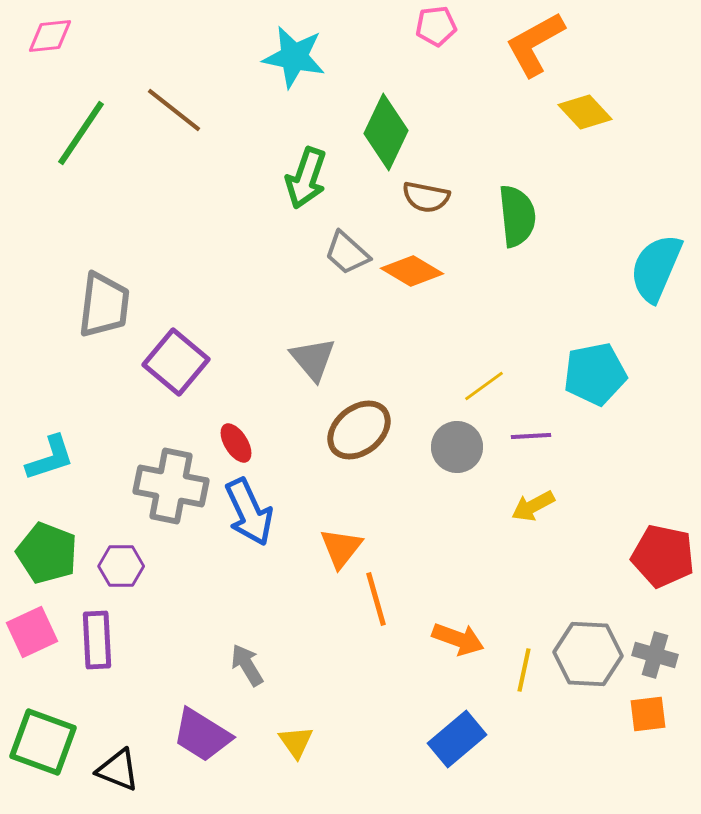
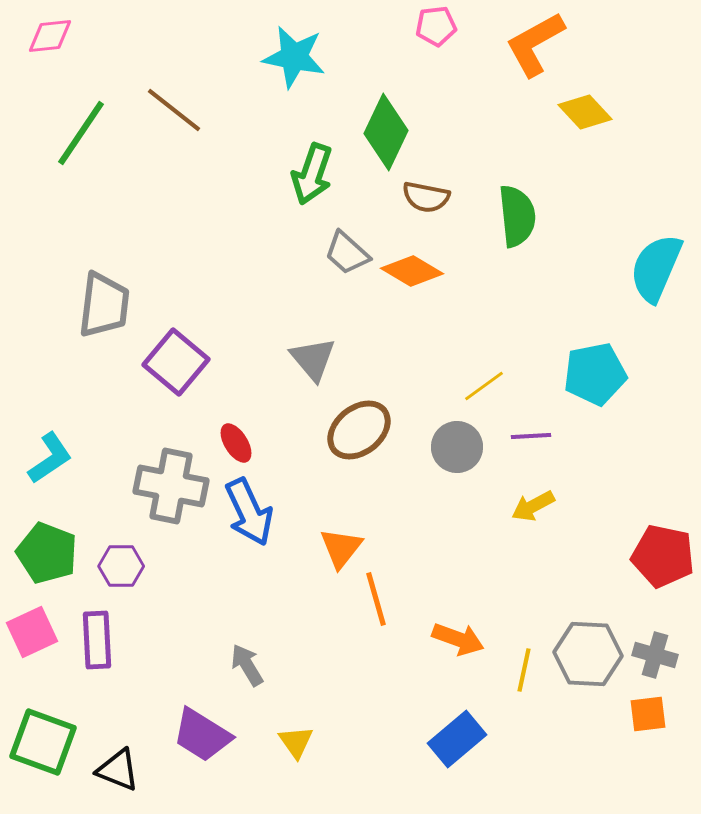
green arrow at (306, 178): moved 6 px right, 4 px up
cyan L-shape at (50, 458): rotated 16 degrees counterclockwise
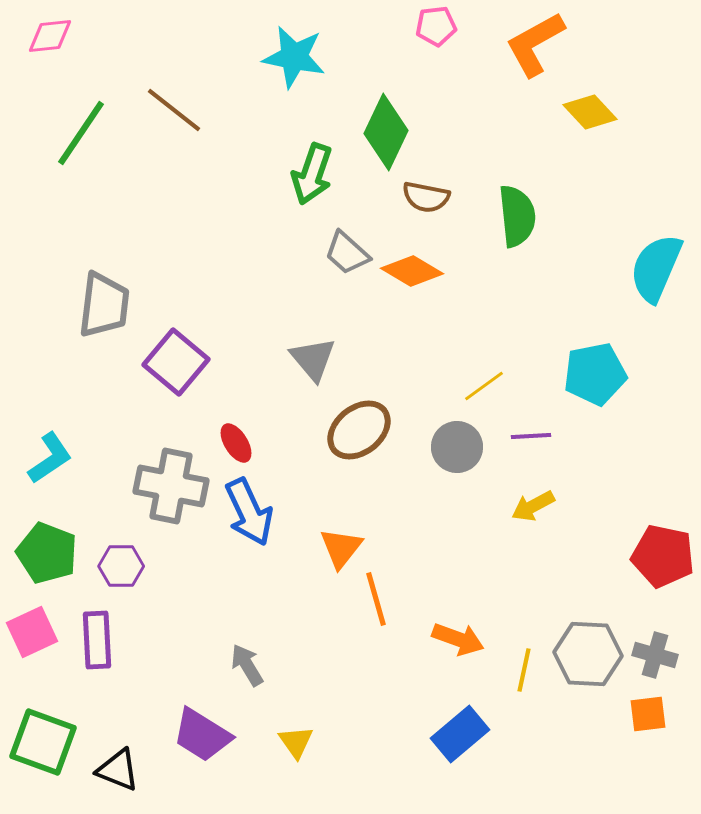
yellow diamond at (585, 112): moved 5 px right
blue rectangle at (457, 739): moved 3 px right, 5 px up
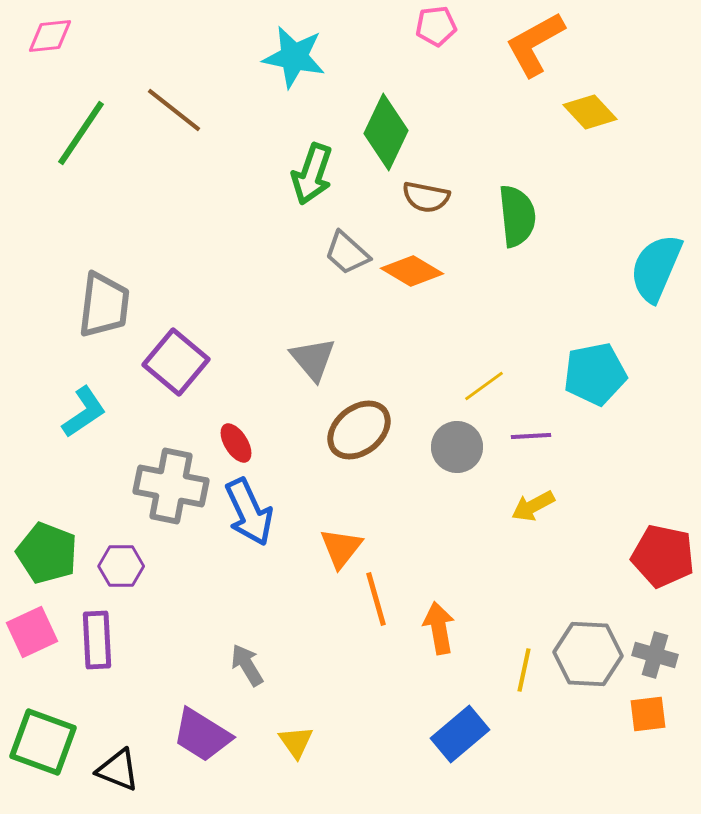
cyan L-shape at (50, 458): moved 34 px right, 46 px up
orange arrow at (458, 639): moved 19 px left, 11 px up; rotated 120 degrees counterclockwise
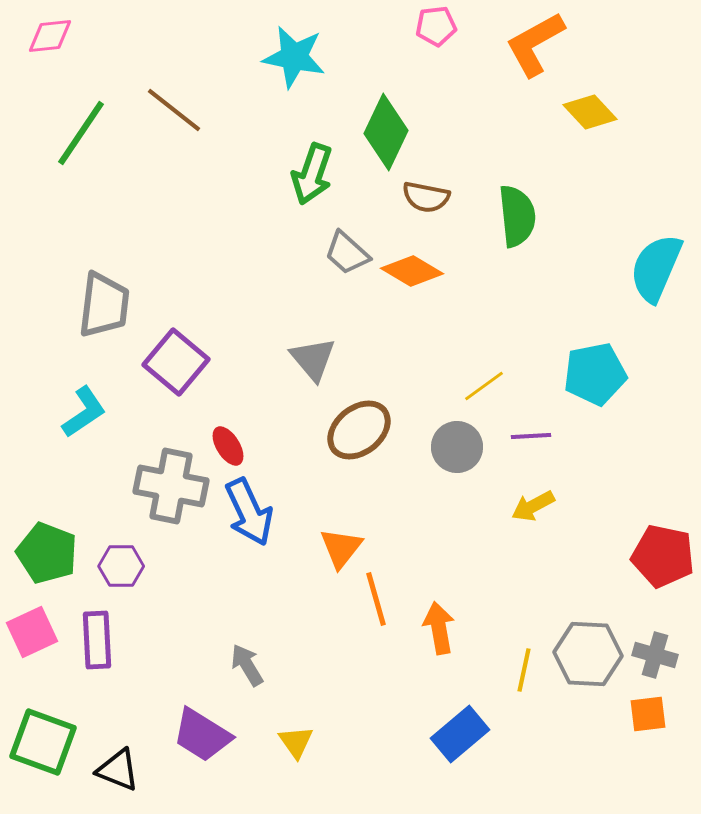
red ellipse at (236, 443): moved 8 px left, 3 px down
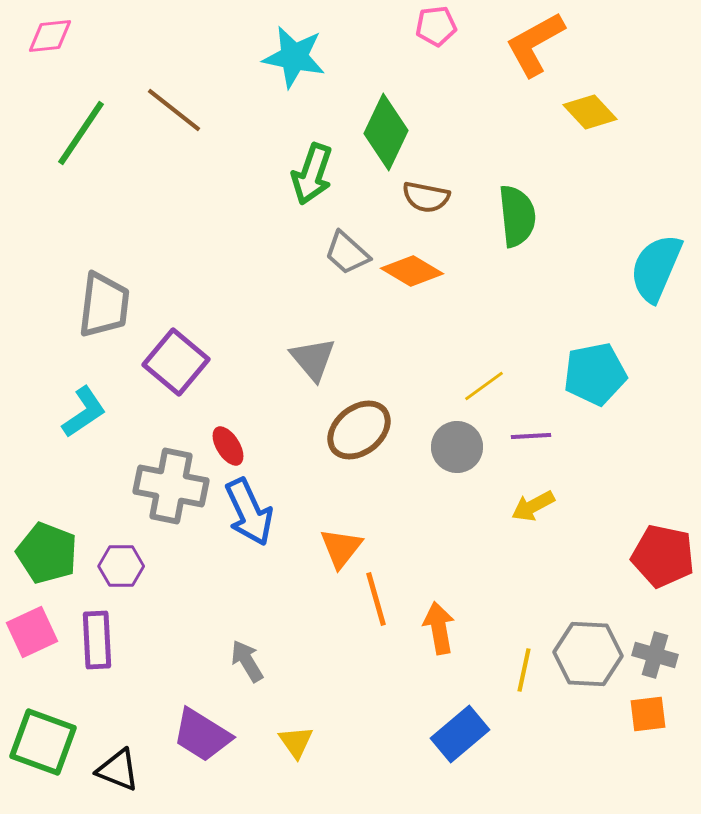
gray arrow at (247, 665): moved 4 px up
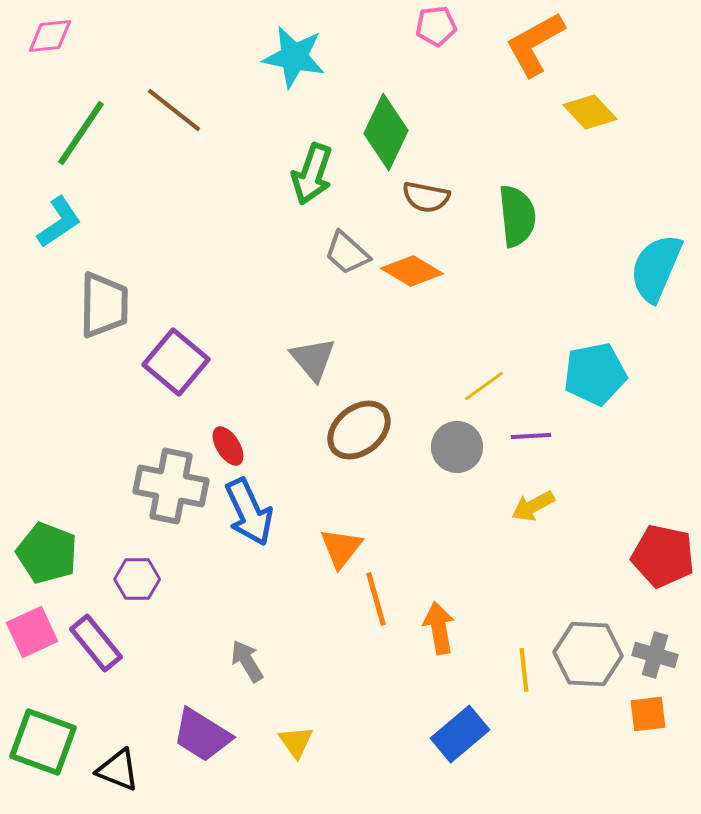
gray trapezoid at (104, 305): rotated 6 degrees counterclockwise
cyan L-shape at (84, 412): moved 25 px left, 190 px up
purple hexagon at (121, 566): moved 16 px right, 13 px down
purple rectangle at (97, 640): moved 1 px left, 3 px down; rotated 36 degrees counterclockwise
yellow line at (524, 670): rotated 18 degrees counterclockwise
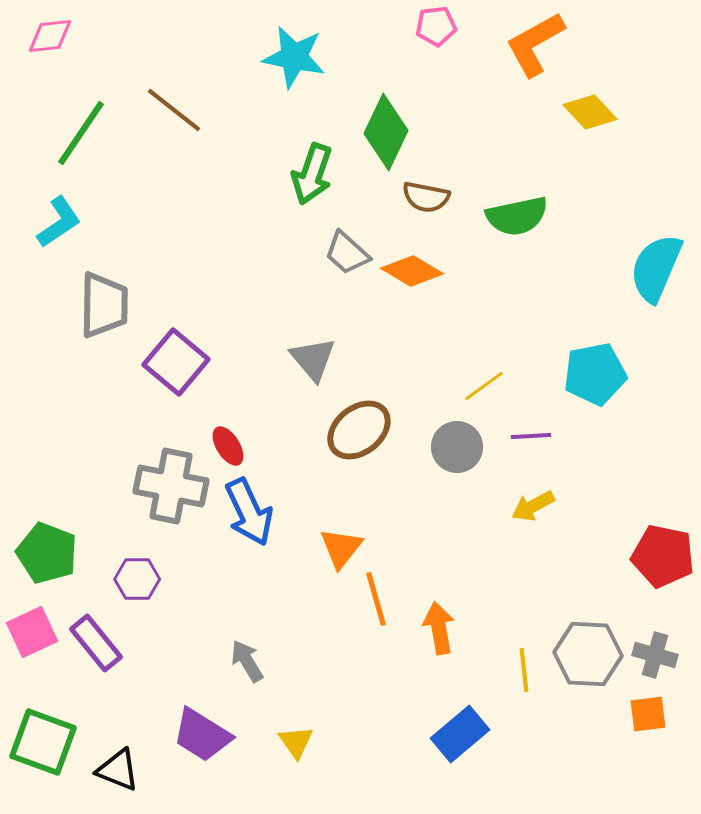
green semicircle at (517, 216): rotated 84 degrees clockwise
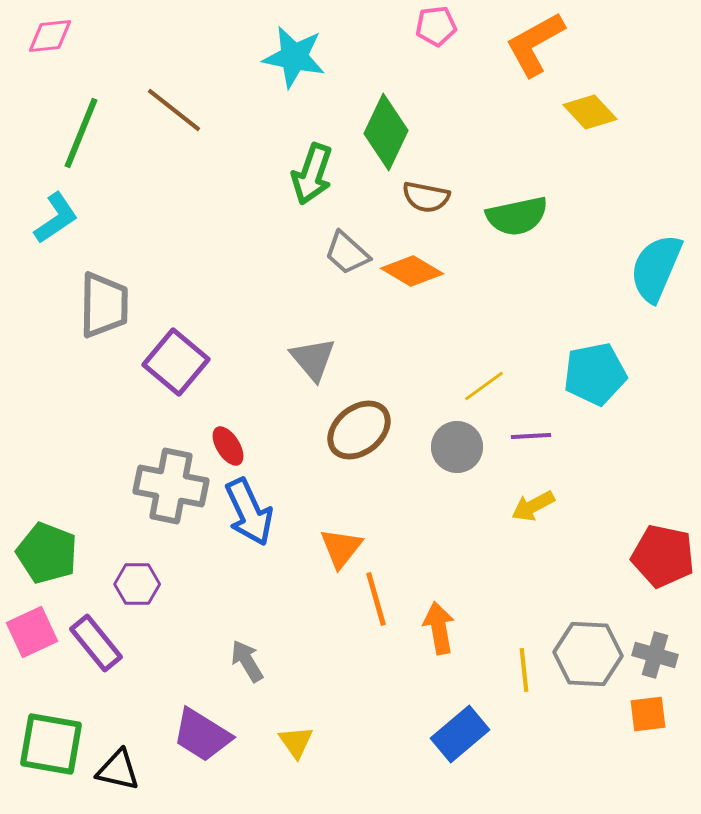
green line at (81, 133): rotated 12 degrees counterclockwise
cyan L-shape at (59, 222): moved 3 px left, 4 px up
purple hexagon at (137, 579): moved 5 px down
green square at (43, 742): moved 8 px right, 2 px down; rotated 10 degrees counterclockwise
black triangle at (118, 770): rotated 9 degrees counterclockwise
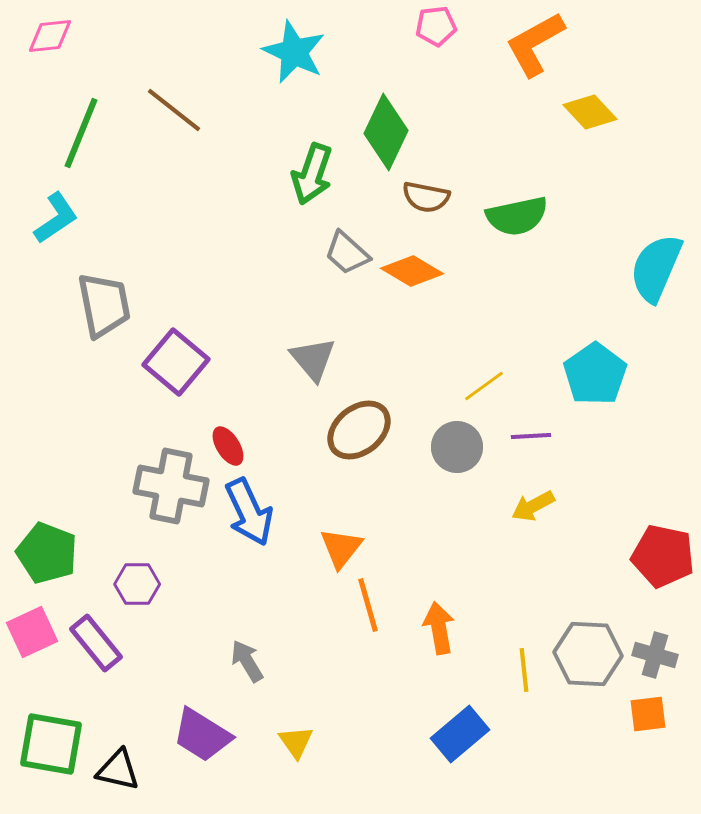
cyan star at (294, 57): moved 5 px up; rotated 14 degrees clockwise
gray trapezoid at (104, 305): rotated 12 degrees counterclockwise
cyan pentagon at (595, 374): rotated 24 degrees counterclockwise
orange line at (376, 599): moved 8 px left, 6 px down
